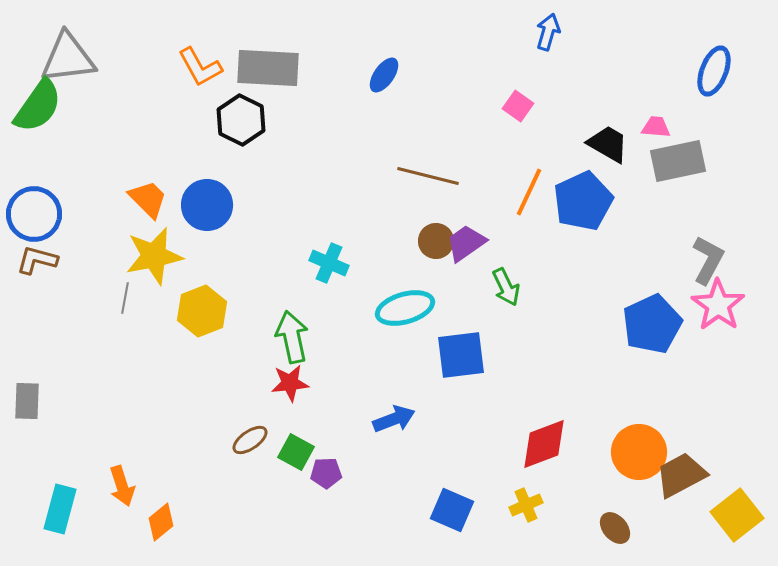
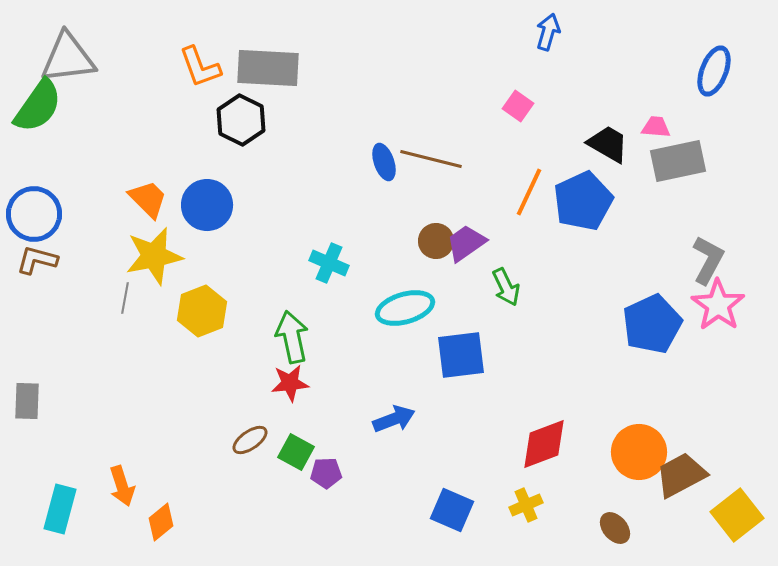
orange L-shape at (200, 67): rotated 9 degrees clockwise
blue ellipse at (384, 75): moved 87 px down; rotated 54 degrees counterclockwise
brown line at (428, 176): moved 3 px right, 17 px up
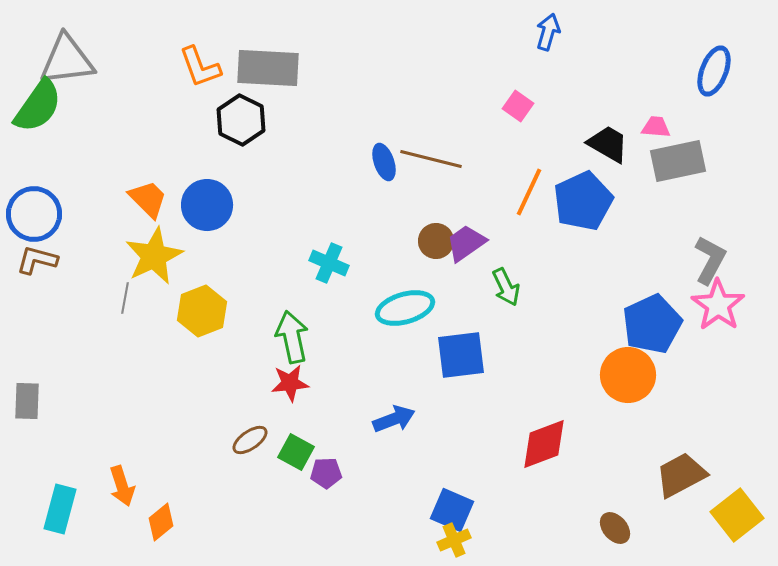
gray triangle at (68, 58): moved 1 px left, 2 px down
yellow star at (154, 256): rotated 14 degrees counterclockwise
gray L-shape at (708, 260): moved 2 px right
orange circle at (639, 452): moved 11 px left, 77 px up
yellow cross at (526, 505): moved 72 px left, 35 px down
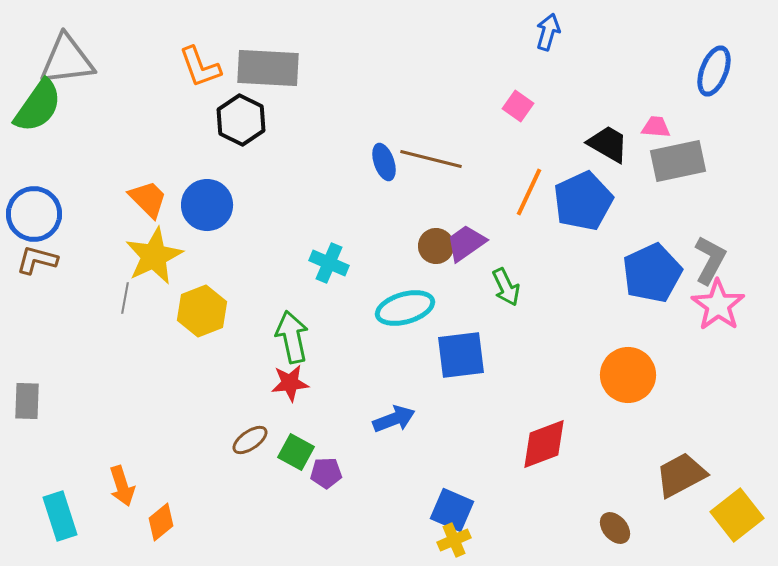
brown circle at (436, 241): moved 5 px down
blue pentagon at (652, 324): moved 51 px up
cyan rectangle at (60, 509): moved 7 px down; rotated 33 degrees counterclockwise
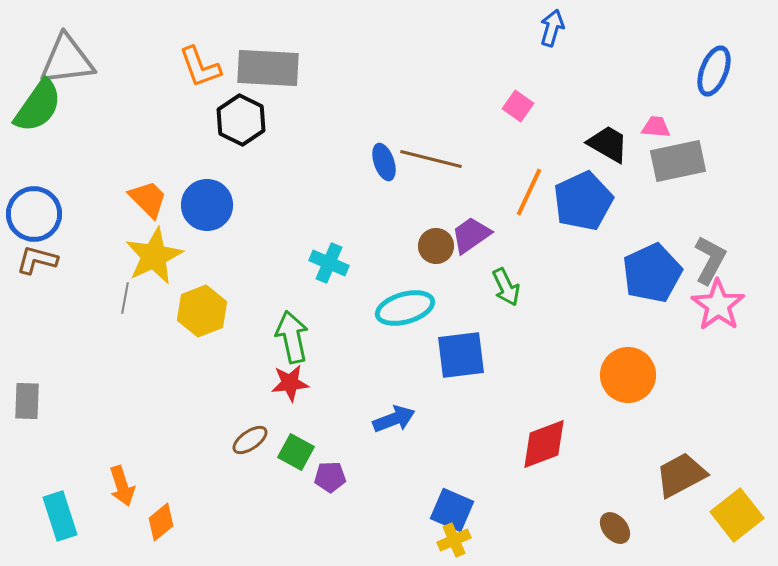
blue arrow at (548, 32): moved 4 px right, 4 px up
purple trapezoid at (466, 243): moved 5 px right, 8 px up
purple pentagon at (326, 473): moved 4 px right, 4 px down
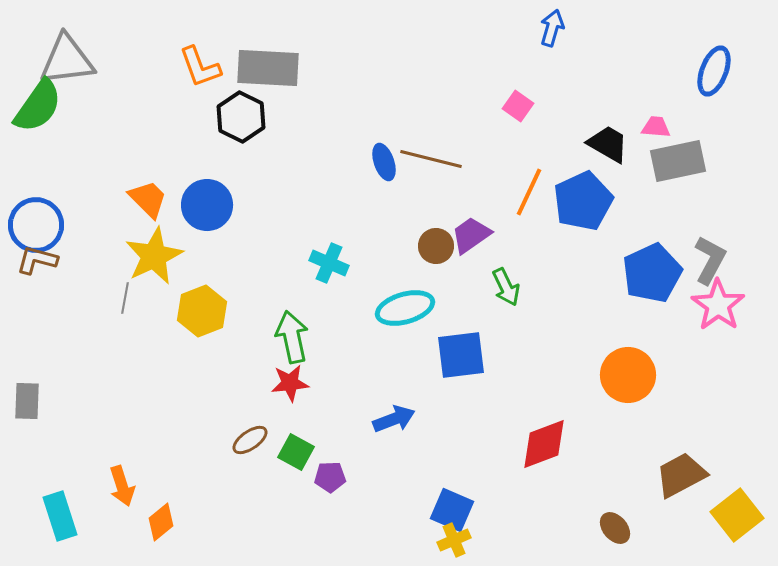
black hexagon at (241, 120): moved 3 px up
blue circle at (34, 214): moved 2 px right, 11 px down
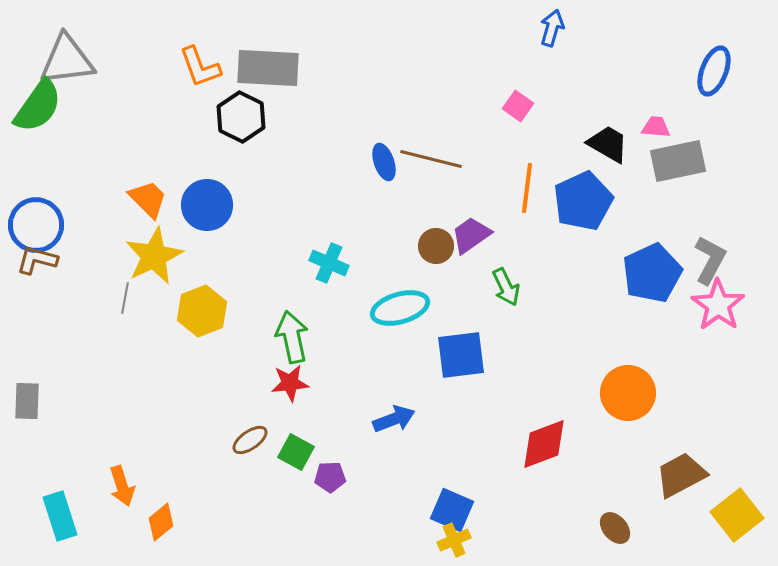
orange line at (529, 192): moved 2 px left, 4 px up; rotated 18 degrees counterclockwise
cyan ellipse at (405, 308): moved 5 px left
orange circle at (628, 375): moved 18 px down
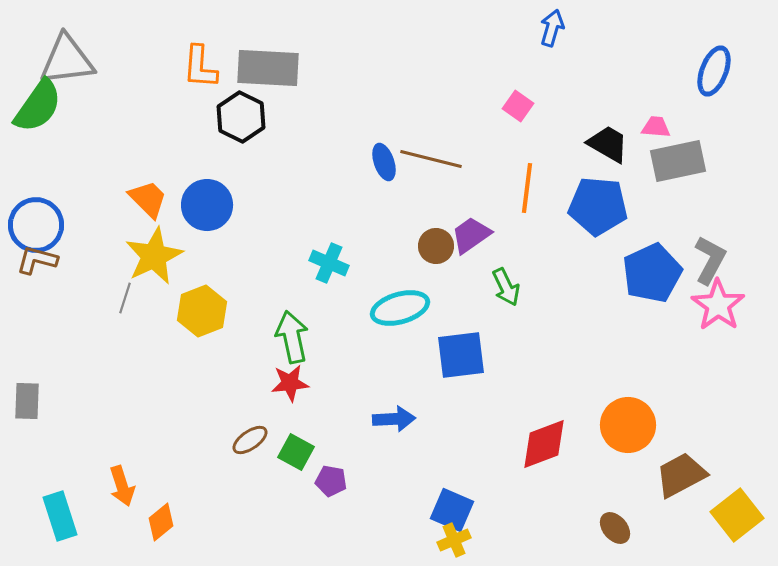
orange L-shape at (200, 67): rotated 24 degrees clockwise
blue pentagon at (583, 201): moved 15 px right, 5 px down; rotated 30 degrees clockwise
gray line at (125, 298): rotated 8 degrees clockwise
orange circle at (628, 393): moved 32 px down
blue arrow at (394, 419): rotated 18 degrees clockwise
purple pentagon at (330, 477): moved 1 px right, 4 px down; rotated 12 degrees clockwise
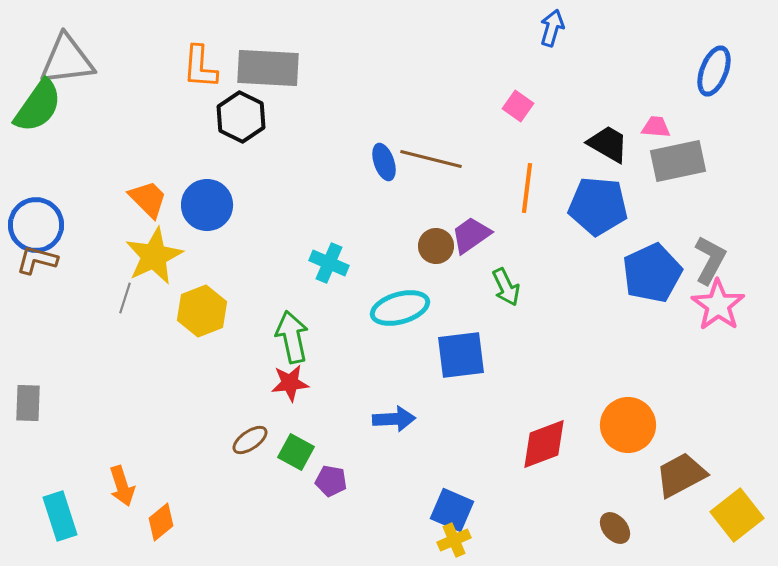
gray rectangle at (27, 401): moved 1 px right, 2 px down
